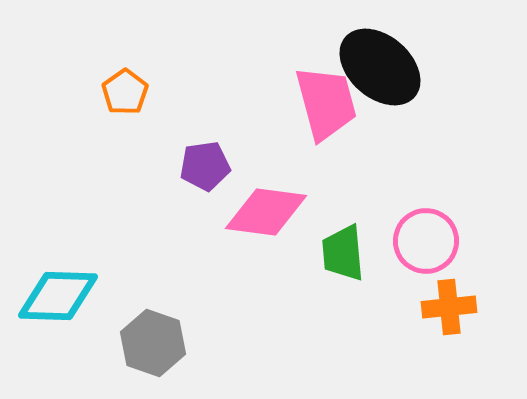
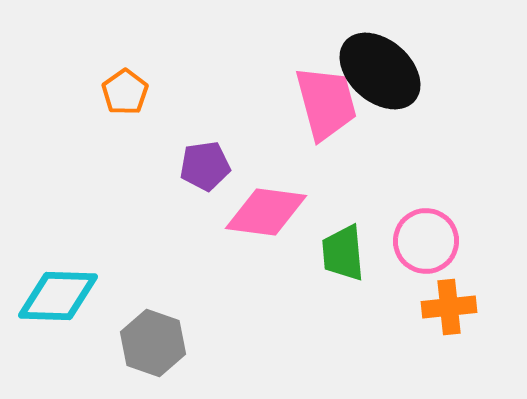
black ellipse: moved 4 px down
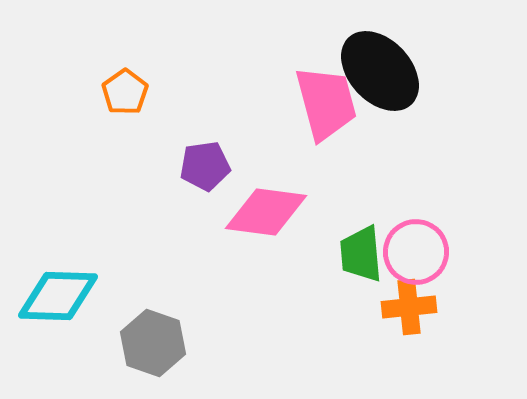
black ellipse: rotated 6 degrees clockwise
pink circle: moved 10 px left, 11 px down
green trapezoid: moved 18 px right, 1 px down
orange cross: moved 40 px left
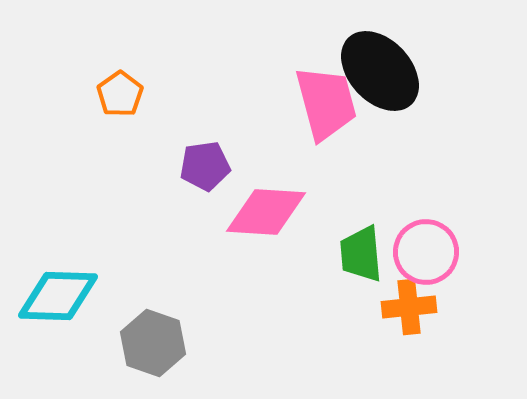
orange pentagon: moved 5 px left, 2 px down
pink diamond: rotated 4 degrees counterclockwise
pink circle: moved 10 px right
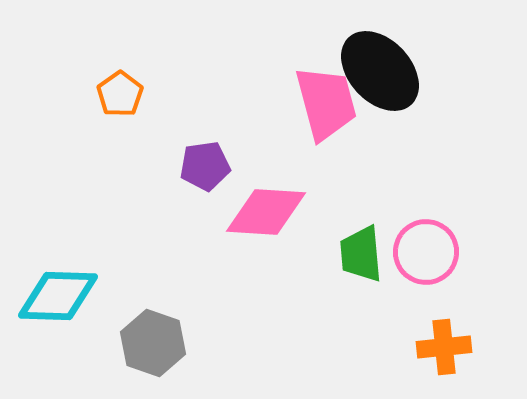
orange cross: moved 35 px right, 40 px down
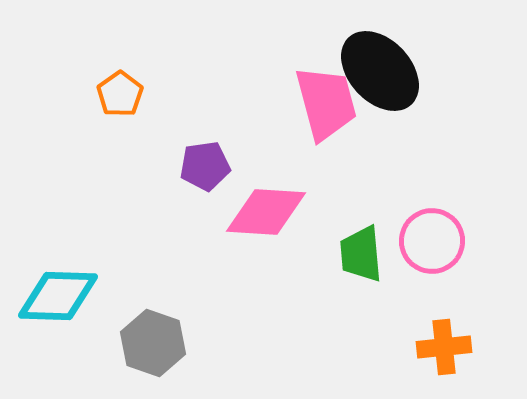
pink circle: moved 6 px right, 11 px up
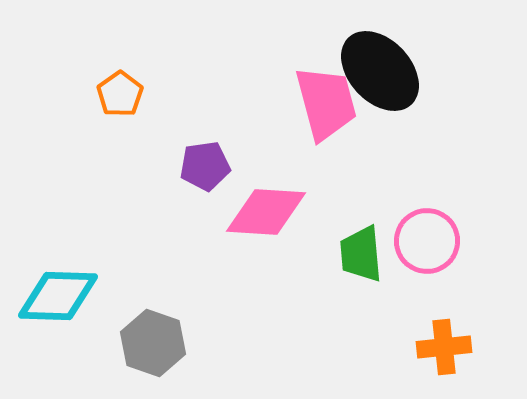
pink circle: moved 5 px left
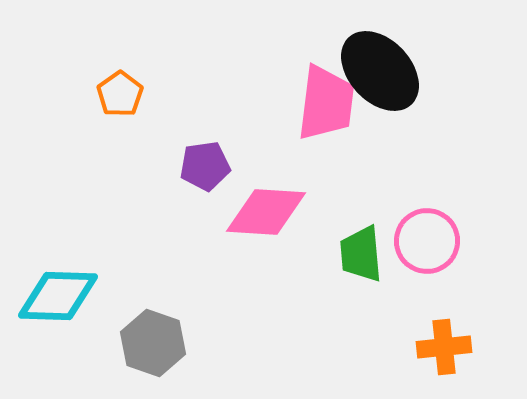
pink trapezoid: rotated 22 degrees clockwise
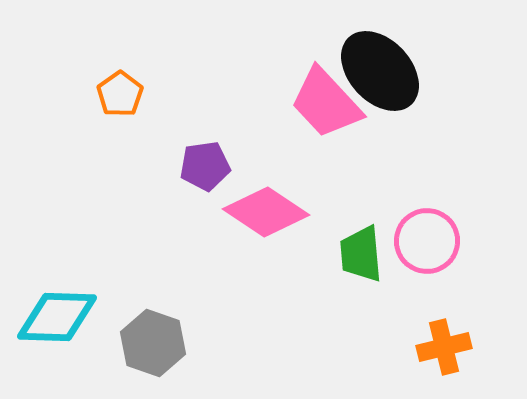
pink trapezoid: rotated 130 degrees clockwise
pink diamond: rotated 30 degrees clockwise
cyan diamond: moved 1 px left, 21 px down
orange cross: rotated 8 degrees counterclockwise
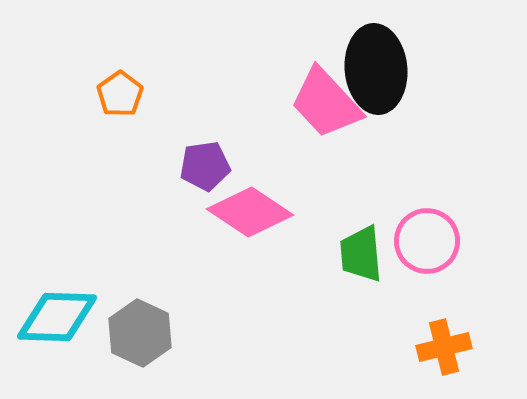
black ellipse: moved 4 px left, 2 px up; rotated 38 degrees clockwise
pink diamond: moved 16 px left
gray hexagon: moved 13 px left, 10 px up; rotated 6 degrees clockwise
